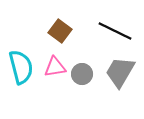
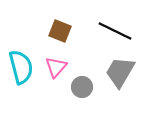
brown square: rotated 15 degrees counterclockwise
pink triangle: moved 1 px right; rotated 40 degrees counterclockwise
gray circle: moved 13 px down
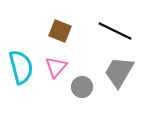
gray trapezoid: moved 1 px left
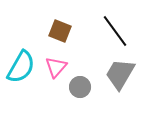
black line: rotated 28 degrees clockwise
cyan semicircle: rotated 44 degrees clockwise
gray trapezoid: moved 1 px right, 2 px down
gray circle: moved 2 px left
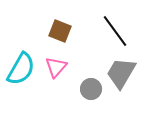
cyan semicircle: moved 2 px down
gray trapezoid: moved 1 px right, 1 px up
gray circle: moved 11 px right, 2 px down
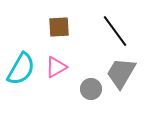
brown square: moved 1 px left, 4 px up; rotated 25 degrees counterclockwise
pink triangle: rotated 20 degrees clockwise
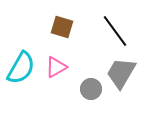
brown square: moved 3 px right; rotated 20 degrees clockwise
cyan semicircle: moved 1 px up
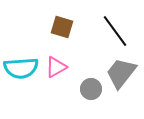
cyan semicircle: rotated 56 degrees clockwise
gray trapezoid: rotated 8 degrees clockwise
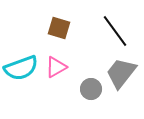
brown square: moved 3 px left, 1 px down
cyan semicircle: rotated 16 degrees counterclockwise
